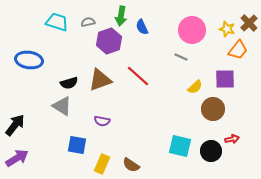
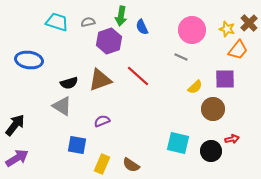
purple semicircle: rotated 147 degrees clockwise
cyan square: moved 2 px left, 3 px up
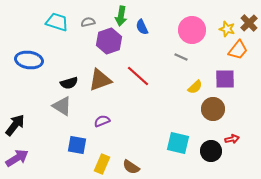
brown semicircle: moved 2 px down
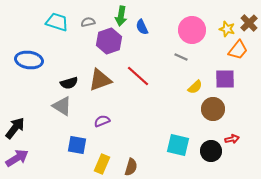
black arrow: moved 3 px down
cyan square: moved 2 px down
brown semicircle: rotated 108 degrees counterclockwise
